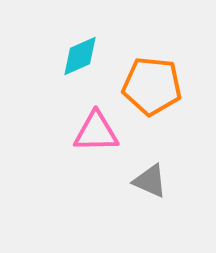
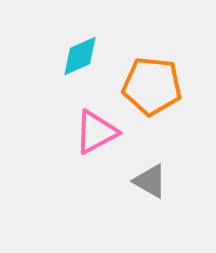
pink triangle: rotated 27 degrees counterclockwise
gray triangle: rotated 6 degrees clockwise
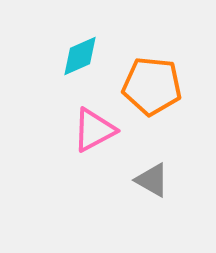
pink triangle: moved 2 px left, 2 px up
gray triangle: moved 2 px right, 1 px up
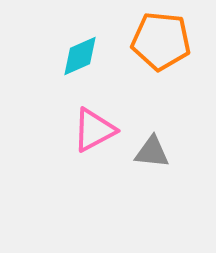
orange pentagon: moved 9 px right, 45 px up
gray triangle: moved 28 px up; rotated 24 degrees counterclockwise
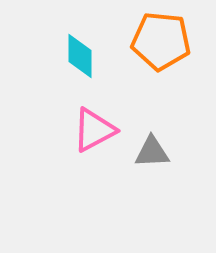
cyan diamond: rotated 66 degrees counterclockwise
gray triangle: rotated 9 degrees counterclockwise
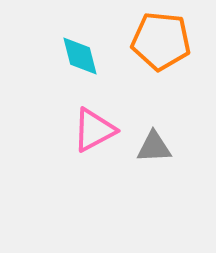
cyan diamond: rotated 15 degrees counterclockwise
gray triangle: moved 2 px right, 5 px up
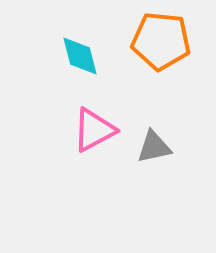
gray triangle: rotated 9 degrees counterclockwise
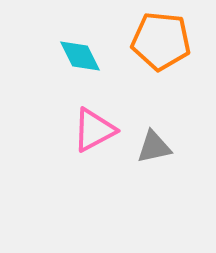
cyan diamond: rotated 12 degrees counterclockwise
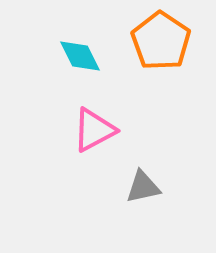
orange pentagon: rotated 28 degrees clockwise
gray triangle: moved 11 px left, 40 px down
